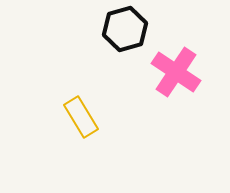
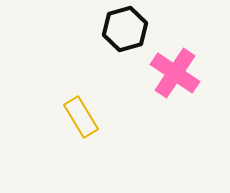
pink cross: moved 1 px left, 1 px down
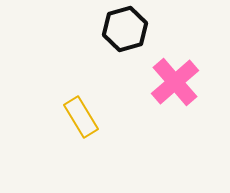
pink cross: moved 9 px down; rotated 15 degrees clockwise
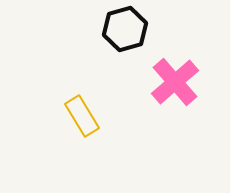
yellow rectangle: moved 1 px right, 1 px up
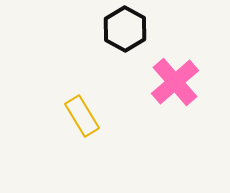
black hexagon: rotated 15 degrees counterclockwise
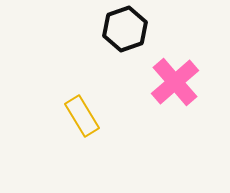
black hexagon: rotated 12 degrees clockwise
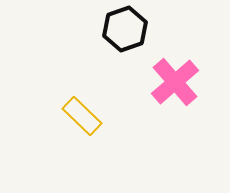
yellow rectangle: rotated 15 degrees counterclockwise
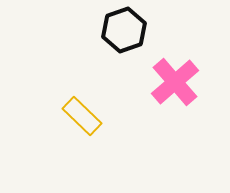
black hexagon: moved 1 px left, 1 px down
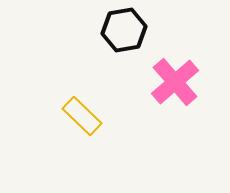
black hexagon: rotated 9 degrees clockwise
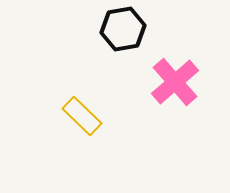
black hexagon: moved 1 px left, 1 px up
